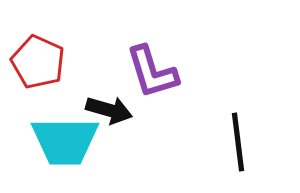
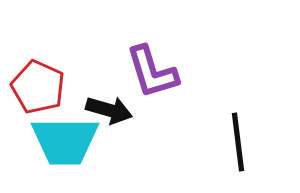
red pentagon: moved 25 px down
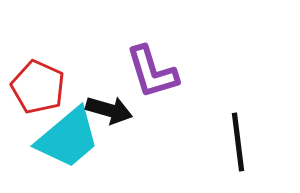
cyan trapezoid: moved 3 px right, 3 px up; rotated 40 degrees counterclockwise
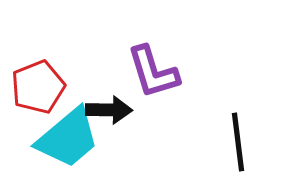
purple L-shape: moved 1 px right
red pentagon: rotated 26 degrees clockwise
black arrow: rotated 15 degrees counterclockwise
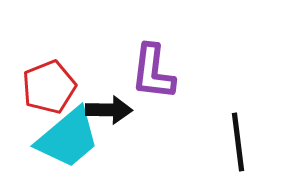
purple L-shape: rotated 24 degrees clockwise
red pentagon: moved 11 px right
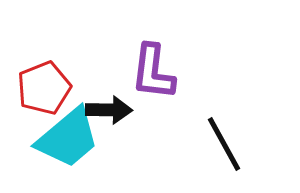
red pentagon: moved 5 px left, 1 px down
black line: moved 14 px left, 2 px down; rotated 22 degrees counterclockwise
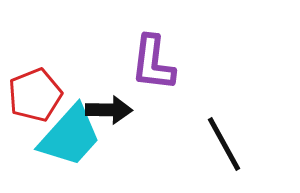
purple L-shape: moved 9 px up
red pentagon: moved 9 px left, 7 px down
cyan trapezoid: moved 2 px right, 2 px up; rotated 8 degrees counterclockwise
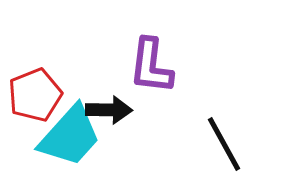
purple L-shape: moved 2 px left, 3 px down
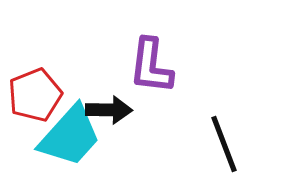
black line: rotated 8 degrees clockwise
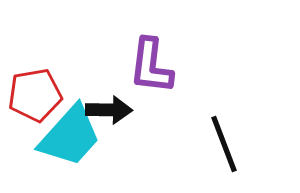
red pentagon: rotated 12 degrees clockwise
